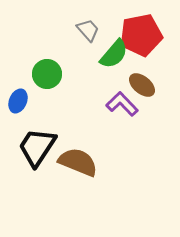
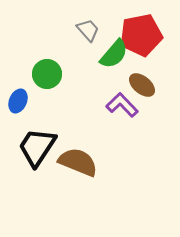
purple L-shape: moved 1 px down
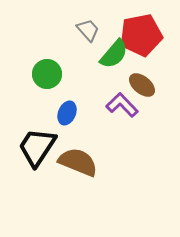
blue ellipse: moved 49 px right, 12 px down
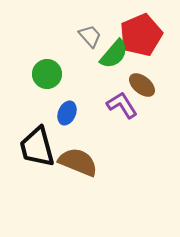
gray trapezoid: moved 2 px right, 6 px down
red pentagon: rotated 12 degrees counterclockwise
purple L-shape: rotated 12 degrees clockwise
black trapezoid: rotated 48 degrees counterclockwise
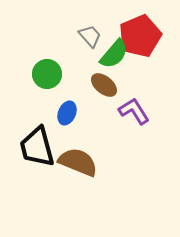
red pentagon: moved 1 px left, 1 px down
brown ellipse: moved 38 px left
purple L-shape: moved 12 px right, 6 px down
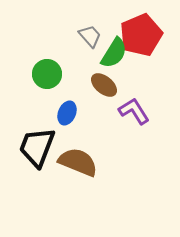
red pentagon: moved 1 px right, 1 px up
green semicircle: moved 1 px up; rotated 8 degrees counterclockwise
black trapezoid: rotated 36 degrees clockwise
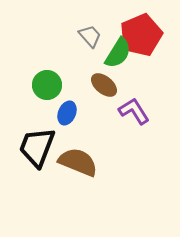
green semicircle: moved 4 px right
green circle: moved 11 px down
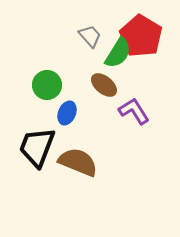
red pentagon: moved 1 px down; rotated 18 degrees counterclockwise
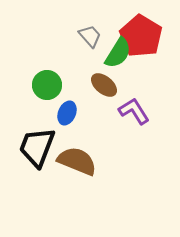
brown semicircle: moved 1 px left, 1 px up
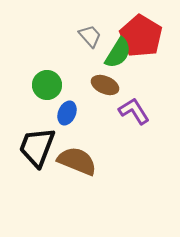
brown ellipse: moved 1 px right; rotated 16 degrees counterclockwise
